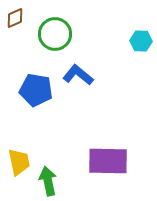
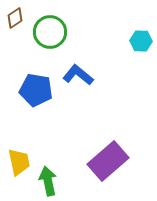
brown diamond: rotated 10 degrees counterclockwise
green circle: moved 5 px left, 2 px up
purple rectangle: rotated 42 degrees counterclockwise
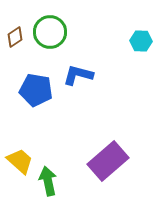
brown diamond: moved 19 px down
blue L-shape: rotated 24 degrees counterclockwise
yellow trapezoid: moved 1 px right, 1 px up; rotated 36 degrees counterclockwise
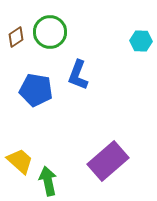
brown diamond: moved 1 px right
blue L-shape: rotated 84 degrees counterclockwise
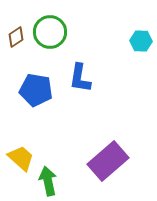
blue L-shape: moved 2 px right, 3 px down; rotated 12 degrees counterclockwise
yellow trapezoid: moved 1 px right, 3 px up
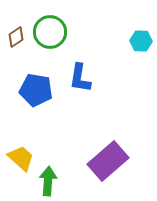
green arrow: rotated 16 degrees clockwise
